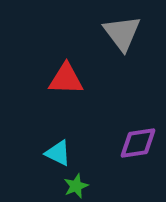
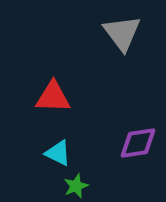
red triangle: moved 13 px left, 18 px down
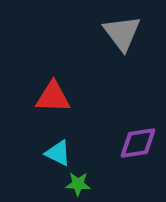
green star: moved 2 px right, 2 px up; rotated 25 degrees clockwise
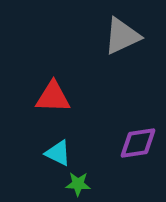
gray triangle: moved 3 px down; rotated 42 degrees clockwise
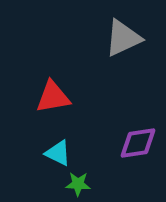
gray triangle: moved 1 px right, 2 px down
red triangle: rotated 12 degrees counterclockwise
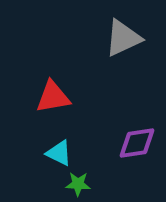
purple diamond: moved 1 px left
cyan triangle: moved 1 px right
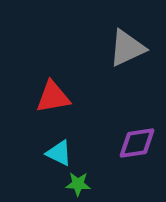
gray triangle: moved 4 px right, 10 px down
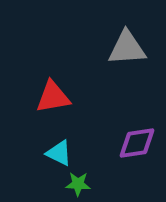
gray triangle: rotated 21 degrees clockwise
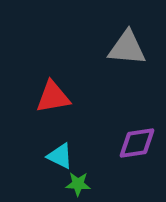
gray triangle: rotated 9 degrees clockwise
cyan triangle: moved 1 px right, 3 px down
